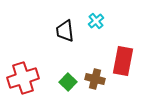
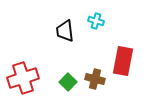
cyan cross: rotated 35 degrees counterclockwise
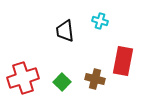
cyan cross: moved 4 px right
green square: moved 6 px left
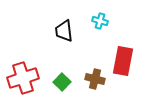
black trapezoid: moved 1 px left
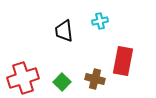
cyan cross: rotated 28 degrees counterclockwise
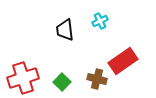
cyan cross: rotated 14 degrees counterclockwise
black trapezoid: moved 1 px right, 1 px up
red rectangle: rotated 44 degrees clockwise
brown cross: moved 2 px right
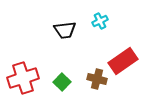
black trapezoid: rotated 90 degrees counterclockwise
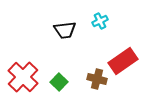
red cross: moved 1 px up; rotated 28 degrees counterclockwise
green square: moved 3 px left
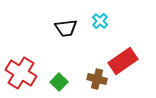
cyan cross: rotated 21 degrees counterclockwise
black trapezoid: moved 1 px right, 2 px up
red cross: moved 2 px left, 4 px up; rotated 12 degrees counterclockwise
